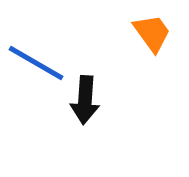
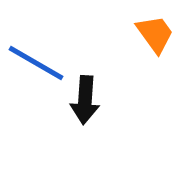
orange trapezoid: moved 3 px right, 1 px down
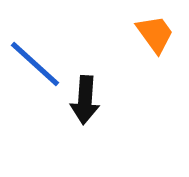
blue line: moved 1 px left, 1 px down; rotated 12 degrees clockwise
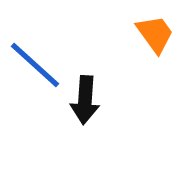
blue line: moved 1 px down
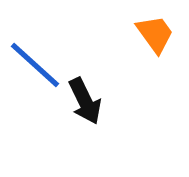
black arrow: moved 1 px down; rotated 30 degrees counterclockwise
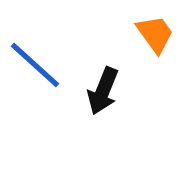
black arrow: moved 18 px right, 10 px up; rotated 48 degrees clockwise
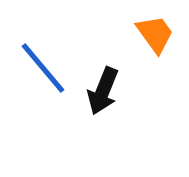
blue line: moved 8 px right, 3 px down; rotated 8 degrees clockwise
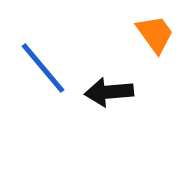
black arrow: moved 6 px right, 1 px down; rotated 63 degrees clockwise
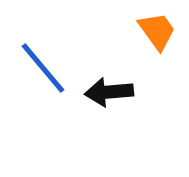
orange trapezoid: moved 2 px right, 3 px up
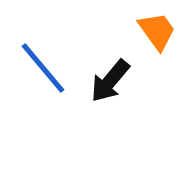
black arrow: moved 1 px right, 11 px up; rotated 45 degrees counterclockwise
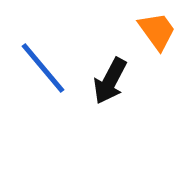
black arrow: rotated 12 degrees counterclockwise
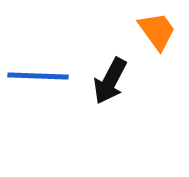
blue line: moved 5 px left, 8 px down; rotated 48 degrees counterclockwise
